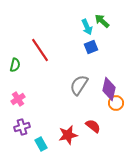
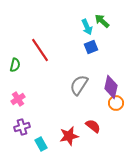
purple diamond: moved 2 px right, 2 px up
red star: moved 1 px right, 1 px down
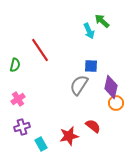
cyan arrow: moved 2 px right, 4 px down
blue square: moved 19 px down; rotated 24 degrees clockwise
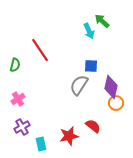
purple cross: rotated 14 degrees counterclockwise
cyan rectangle: rotated 16 degrees clockwise
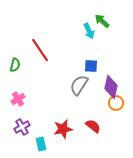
red star: moved 6 px left, 7 px up
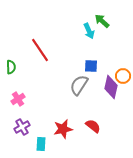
green semicircle: moved 4 px left, 2 px down; rotated 16 degrees counterclockwise
orange circle: moved 7 px right, 27 px up
cyan rectangle: rotated 16 degrees clockwise
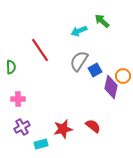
cyan arrow: moved 10 px left; rotated 91 degrees clockwise
blue square: moved 4 px right, 4 px down; rotated 32 degrees counterclockwise
gray semicircle: moved 24 px up
pink cross: rotated 32 degrees clockwise
cyan rectangle: rotated 72 degrees clockwise
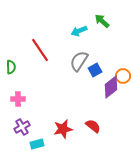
purple diamond: rotated 40 degrees clockwise
cyan rectangle: moved 4 px left
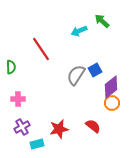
red line: moved 1 px right, 1 px up
gray semicircle: moved 3 px left, 14 px down
orange circle: moved 11 px left, 27 px down
red star: moved 4 px left
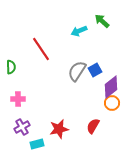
gray semicircle: moved 1 px right, 4 px up
red semicircle: rotated 98 degrees counterclockwise
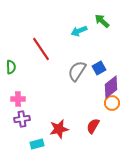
blue square: moved 4 px right, 2 px up
purple cross: moved 8 px up; rotated 21 degrees clockwise
